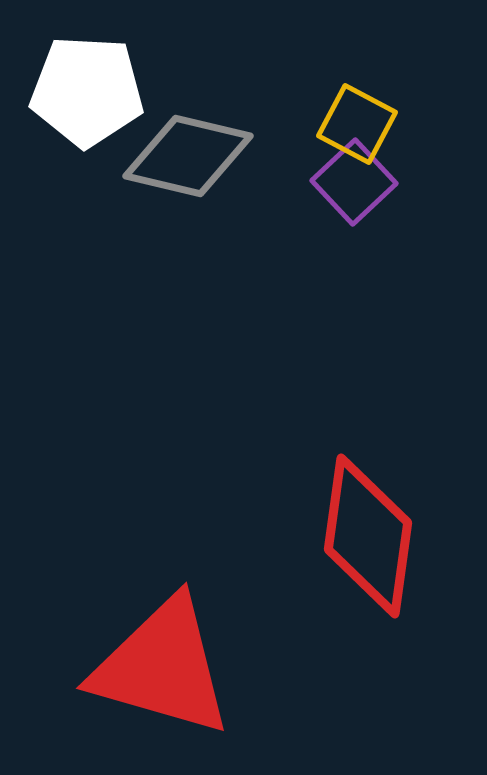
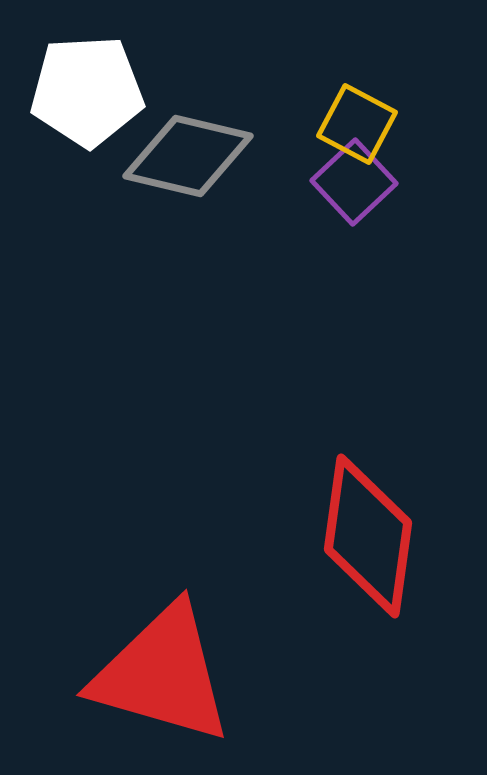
white pentagon: rotated 6 degrees counterclockwise
red triangle: moved 7 px down
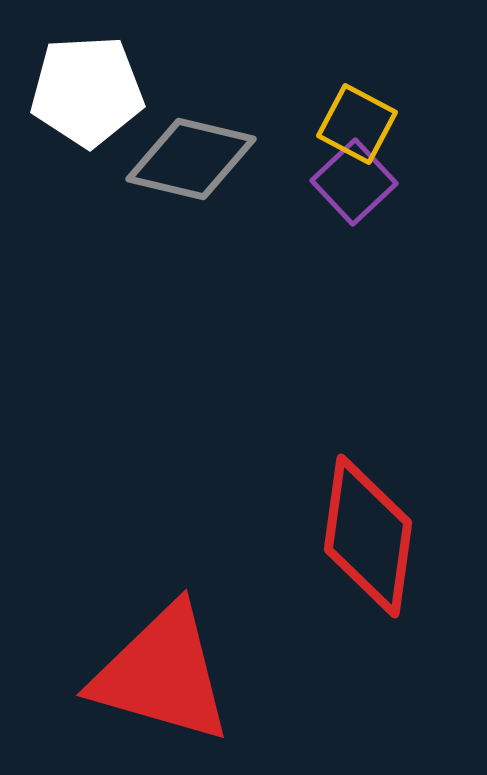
gray diamond: moved 3 px right, 3 px down
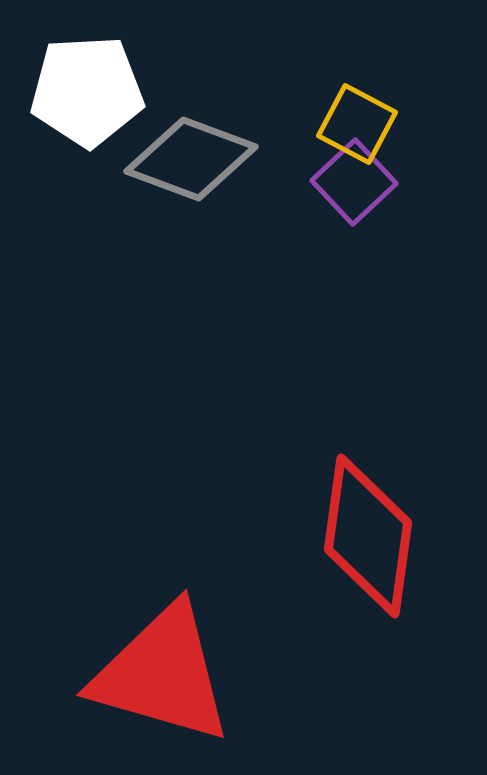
gray diamond: rotated 7 degrees clockwise
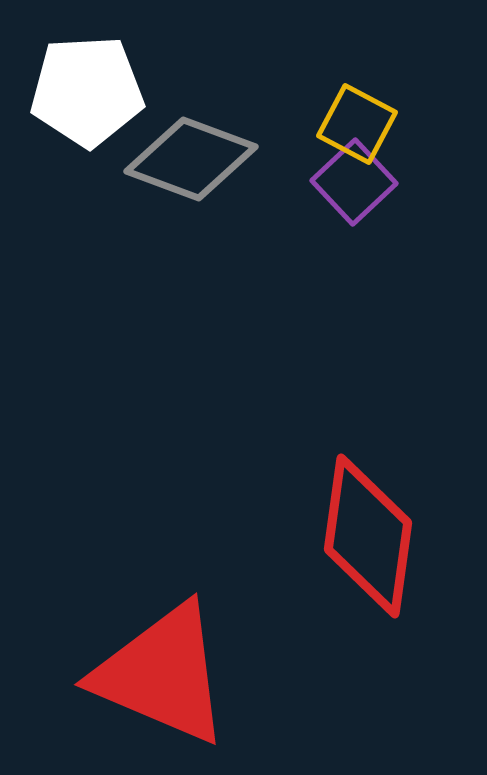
red triangle: rotated 7 degrees clockwise
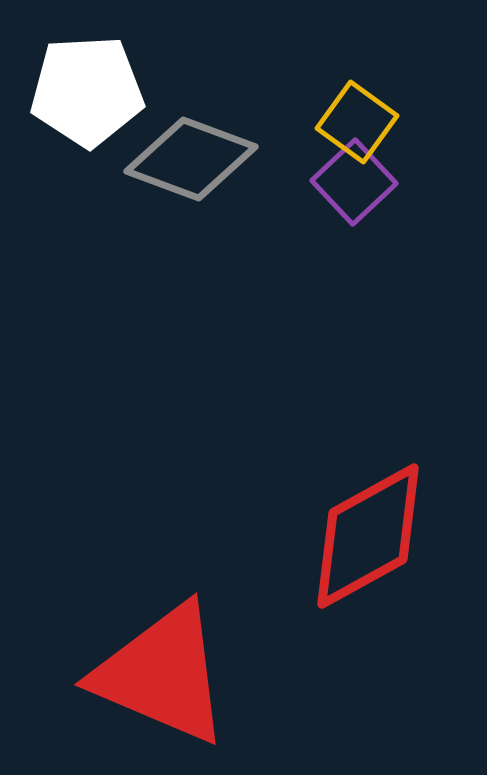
yellow square: moved 2 px up; rotated 8 degrees clockwise
red diamond: rotated 53 degrees clockwise
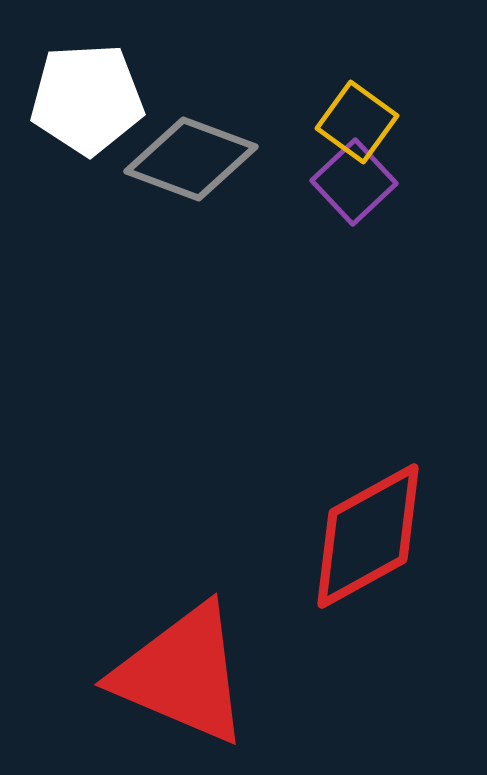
white pentagon: moved 8 px down
red triangle: moved 20 px right
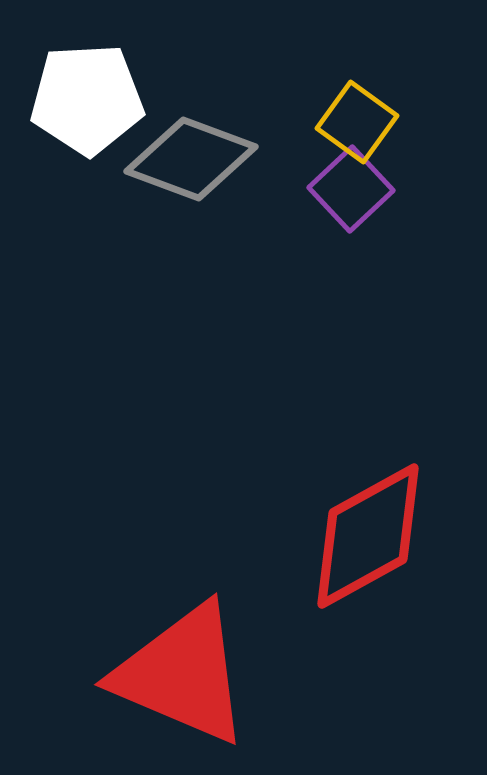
purple square: moved 3 px left, 7 px down
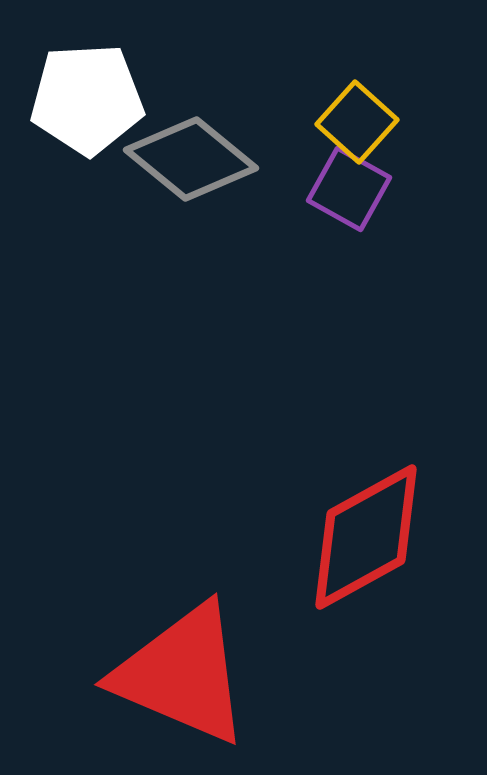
yellow square: rotated 6 degrees clockwise
gray diamond: rotated 19 degrees clockwise
purple square: moved 2 px left; rotated 18 degrees counterclockwise
red diamond: moved 2 px left, 1 px down
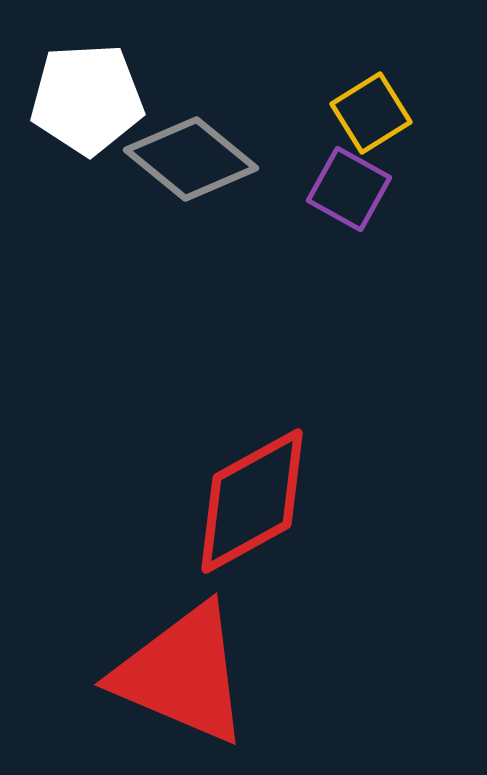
yellow square: moved 14 px right, 9 px up; rotated 16 degrees clockwise
red diamond: moved 114 px left, 36 px up
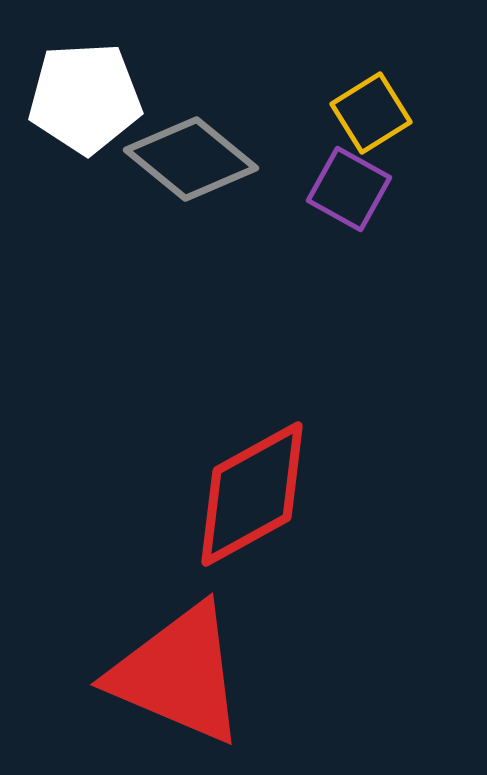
white pentagon: moved 2 px left, 1 px up
red diamond: moved 7 px up
red triangle: moved 4 px left
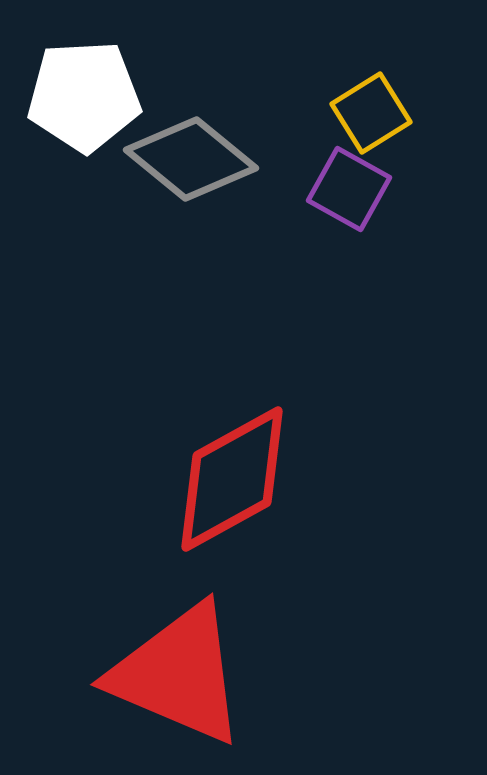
white pentagon: moved 1 px left, 2 px up
red diamond: moved 20 px left, 15 px up
